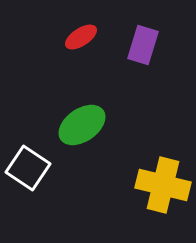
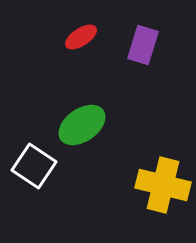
white square: moved 6 px right, 2 px up
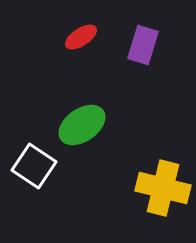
yellow cross: moved 3 px down
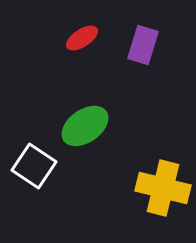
red ellipse: moved 1 px right, 1 px down
green ellipse: moved 3 px right, 1 px down
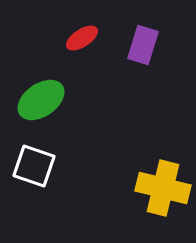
green ellipse: moved 44 px left, 26 px up
white square: rotated 15 degrees counterclockwise
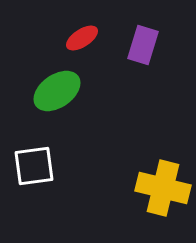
green ellipse: moved 16 px right, 9 px up
white square: rotated 27 degrees counterclockwise
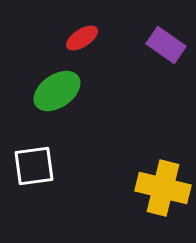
purple rectangle: moved 23 px right; rotated 72 degrees counterclockwise
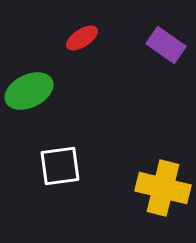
green ellipse: moved 28 px left; rotated 9 degrees clockwise
white square: moved 26 px right
